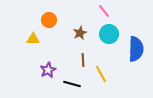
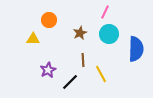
pink line: moved 1 px right, 1 px down; rotated 64 degrees clockwise
black line: moved 2 px left, 2 px up; rotated 60 degrees counterclockwise
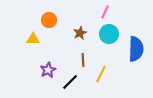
yellow line: rotated 54 degrees clockwise
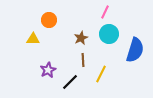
brown star: moved 1 px right, 5 px down
blue semicircle: moved 1 px left, 1 px down; rotated 15 degrees clockwise
